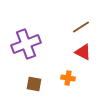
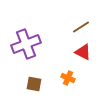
orange cross: rotated 16 degrees clockwise
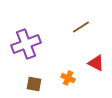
red triangle: moved 13 px right, 11 px down
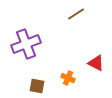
brown line: moved 5 px left, 13 px up
brown square: moved 3 px right, 2 px down
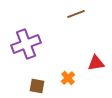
brown line: rotated 12 degrees clockwise
red triangle: rotated 36 degrees counterclockwise
orange cross: rotated 24 degrees clockwise
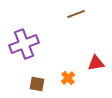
purple cross: moved 2 px left
brown square: moved 2 px up
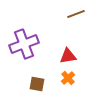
red triangle: moved 28 px left, 7 px up
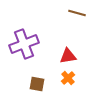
brown line: moved 1 px right, 1 px up; rotated 36 degrees clockwise
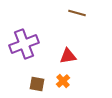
orange cross: moved 5 px left, 3 px down
